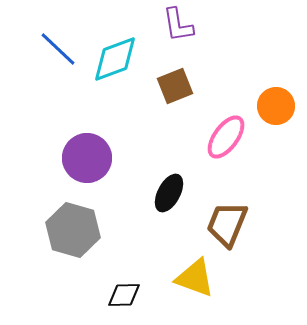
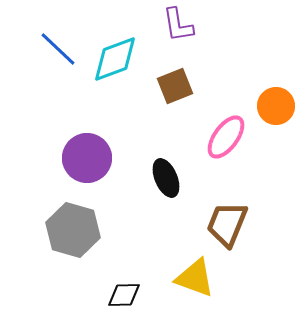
black ellipse: moved 3 px left, 15 px up; rotated 51 degrees counterclockwise
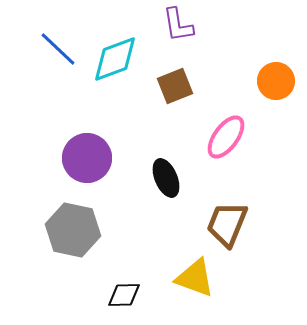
orange circle: moved 25 px up
gray hexagon: rotated 4 degrees counterclockwise
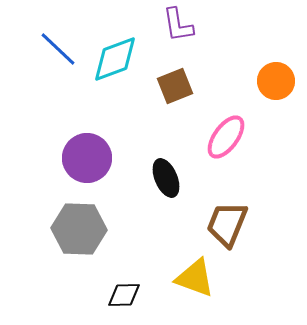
gray hexagon: moved 6 px right, 1 px up; rotated 10 degrees counterclockwise
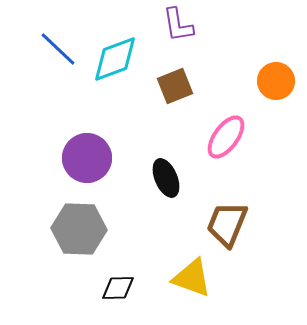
yellow triangle: moved 3 px left
black diamond: moved 6 px left, 7 px up
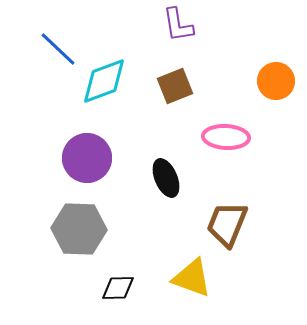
cyan diamond: moved 11 px left, 22 px down
pink ellipse: rotated 57 degrees clockwise
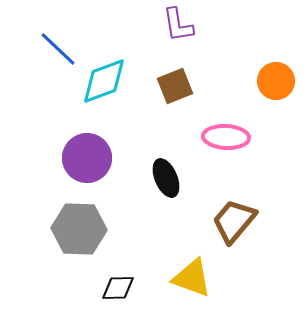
brown trapezoid: moved 7 px right, 3 px up; rotated 18 degrees clockwise
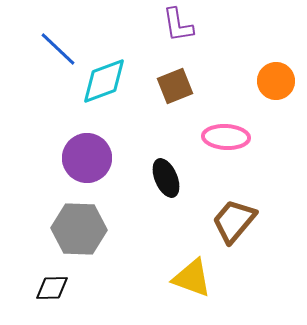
black diamond: moved 66 px left
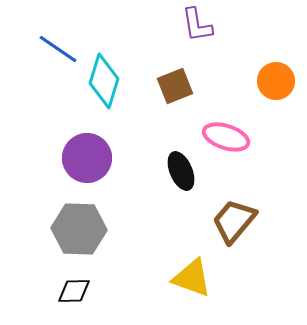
purple L-shape: moved 19 px right
blue line: rotated 9 degrees counterclockwise
cyan diamond: rotated 52 degrees counterclockwise
pink ellipse: rotated 15 degrees clockwise
black ellipse: moved 15 px right, 7 px up
black diamond: moved 22 px right, 3 px down
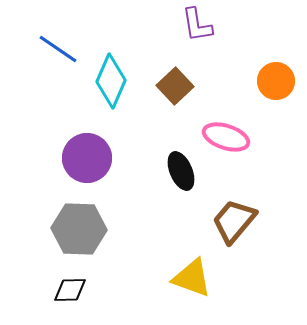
cyan diamond: moved 7 px right; rotated 6 degrees clockwise
brown square: rotated 21 degrees counterclockwise
black diamond: moved 4 px left, 1 px up
